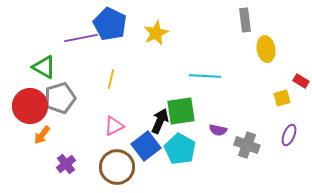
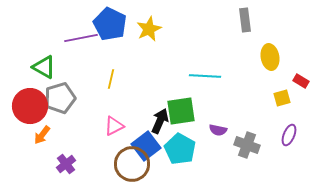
yellow star: moved 7 px left, 4 px up
yellow ellipse: moved 4 px right, 8 px down
brown circle: moved 15 px right, 3 px up
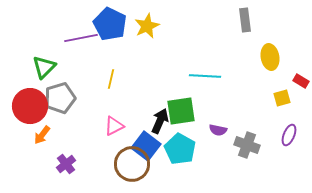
yellow star: moved 2 px left, 3 px up
green triangle: rotated 45 degrees clockwise
blue square: rotated 16 degrees counterclockwise
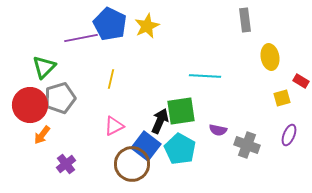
red circle: moved 1 px up
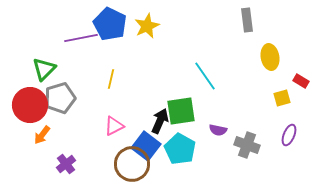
gray rectangle: moved 2 px right
green triangle: moved 2 px down
cyan line: rotated 52 degrees clockwise
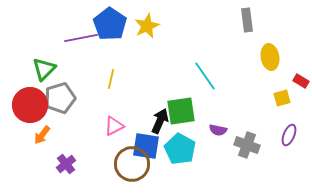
blue pentagon: rotated 8 degrees clockwise
blue square: rotated 28 degrees counterclockwise
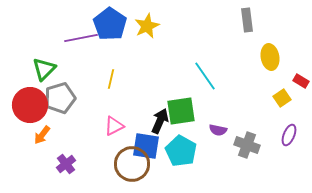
yellow square: rotated 18 degrees counterclockwise
cyan pentagon: moved 1 px right, 2 px down
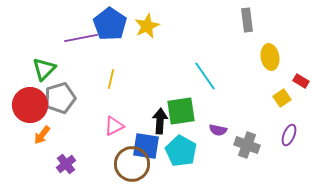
black arrow: rotated 20 degrees counterclockwise
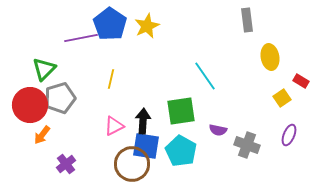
black arrow: moved 17 px left
